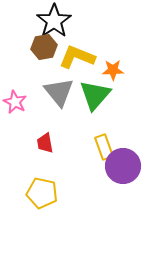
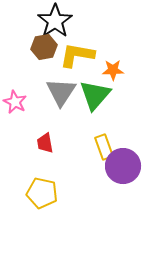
black star: moved 1 px right
yellow L-shape: moved 2 px up; rotated 12 degrees counterclockwise
gray triangle: moved 2 px right; rotated 12 degrees clockwise
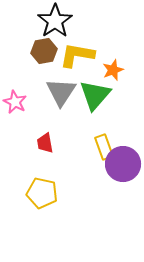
brown hexagon: moved 4 px down
orange star: rotated 20 degrees counterclockwise
purple circle: moved 2 px up
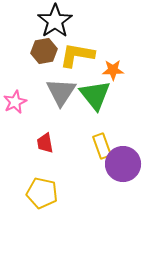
orange star: rotated 20 degrees clockwise
green triangle: rotated 20 degrees counterclockwise
pink star: rotated 20 degrees clockwise
yellow rectangle: moved 2 px left, 1 px up
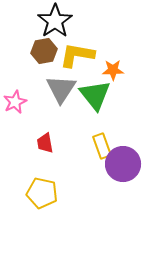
gray triangle: moved 3 px up
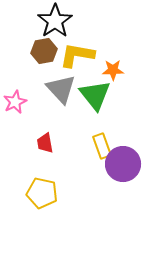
gray triangle: rotated 16 degrees counterclockwise
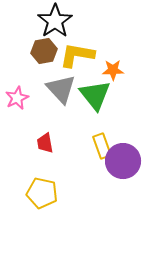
pink star: moved 2 px right, 4 px up
purple circle: moved 3 px up
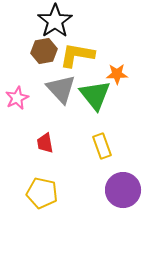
orange star: moved 4 px right, 4 px down
purple circle: moved 29 px down
